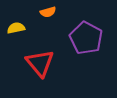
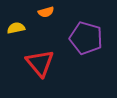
orange semicircle: moved 2 px left
purple pentagon: rotated 12 degrees counterclockwise
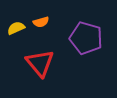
orange semicircle: moved 5 px left, 10 px down
yellow semicircle: rotated 12 degrees counterclockwise
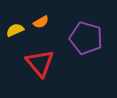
orange semicircle: rotated 14 degrees counterclockwise
yellow semicircle: moved 1 px left, 2 px down
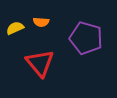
orange semicircle: rotated 35 degrees clockwise
yellow semicircle: moved 2 px up
